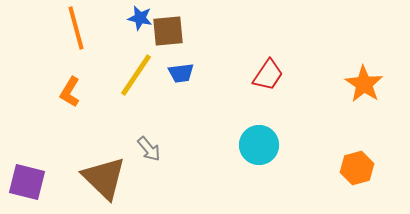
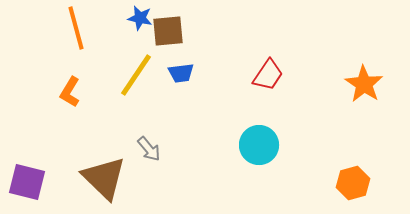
orange hexagon: moved 4 px left, 15 px down
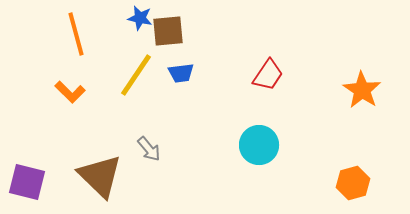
orange line: moved 6 px down
orange star: moved 2 px left, 6 px down
orange L-shape: rotated 76 degrees counterclockwise
brown triangle: moved 4 px left, 2 px up
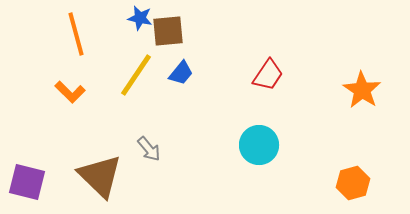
blue trapezoid: rotated 44 degrees counterclockwise
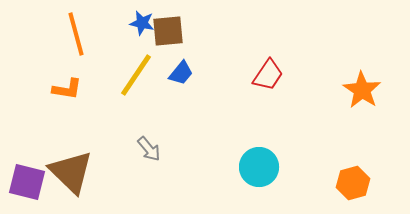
blue star: moved 2 px right, 5 px down
orange L-shape: moved 3 px left, 3 px up; rotated 36 degrees counterclockwise
cyan circle: moved 22 px down
brown triangle: moved 29 px left, 4 px up
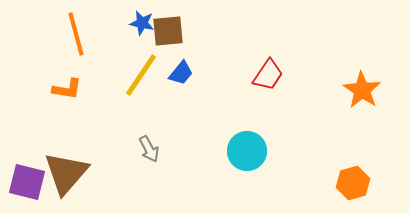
yellow line: moved 5 px right
gray arrow: rotated 12 degrees clockwise
cyan circle: moved 12 px left, 16 px up
brown triangle: moved 5 px left, 1 px down; rotated 27 degrees clockwise
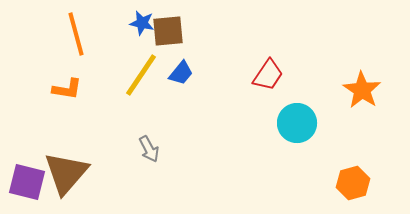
cyan circle: moved 50 px right, 28 px up
